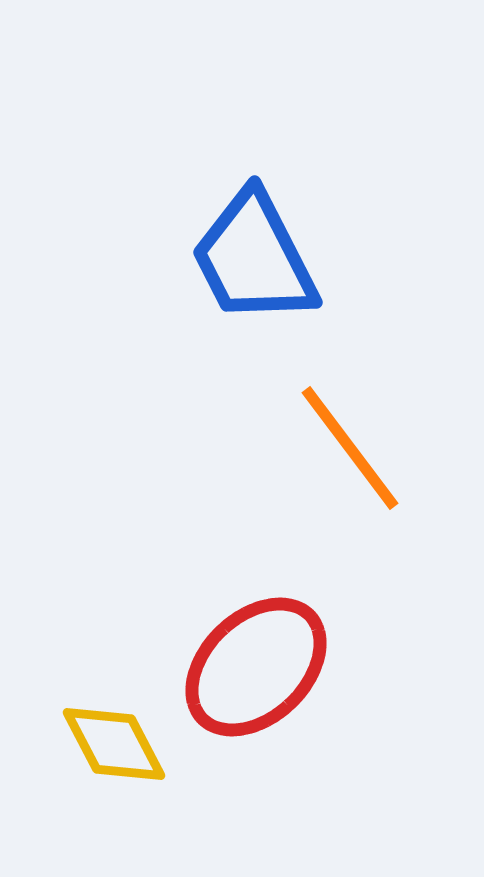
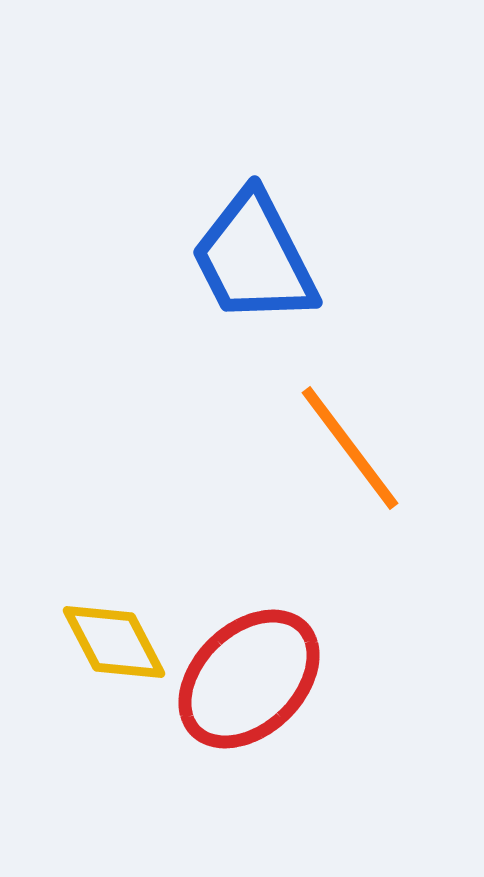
red ellipse: moved 7 px left, 12 px down
yellow diamond: moved 102 px up
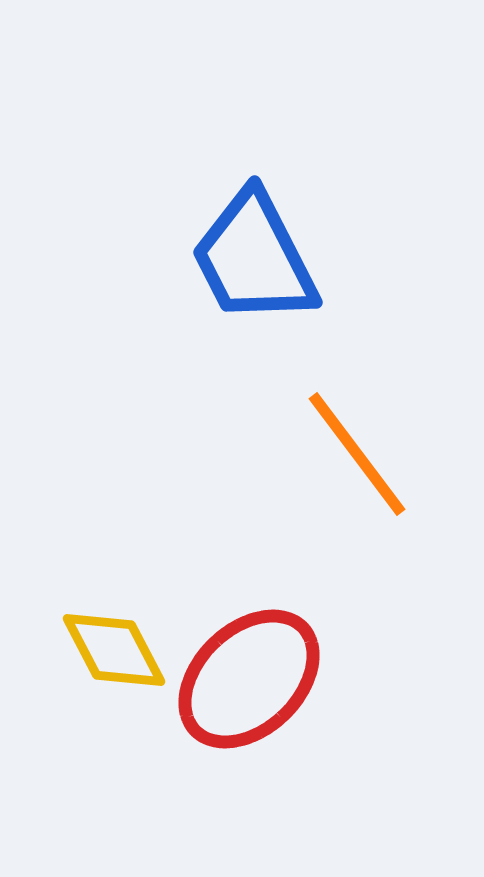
orange line: moved 7 px right, 6 px down
yellow diamond: moved 8 px down
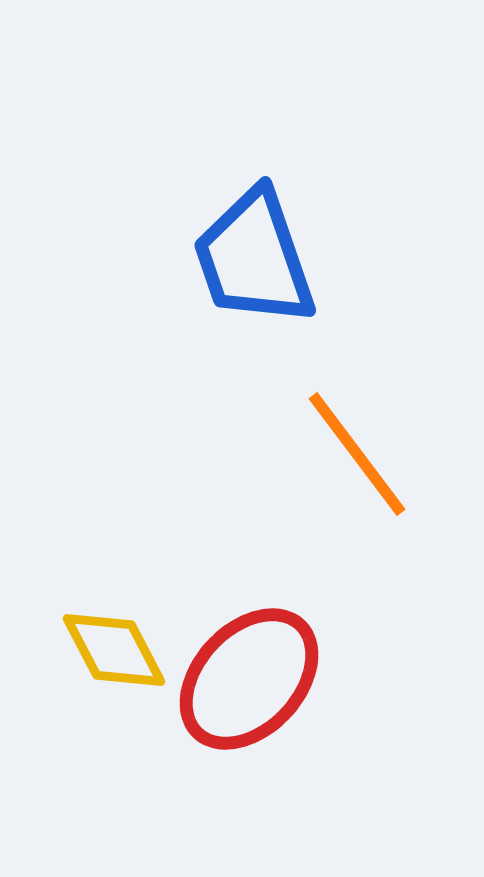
blue trapezoid: rotated 8 degrees clockwise
red ellipse: rotated 3 degrees counterclockwise
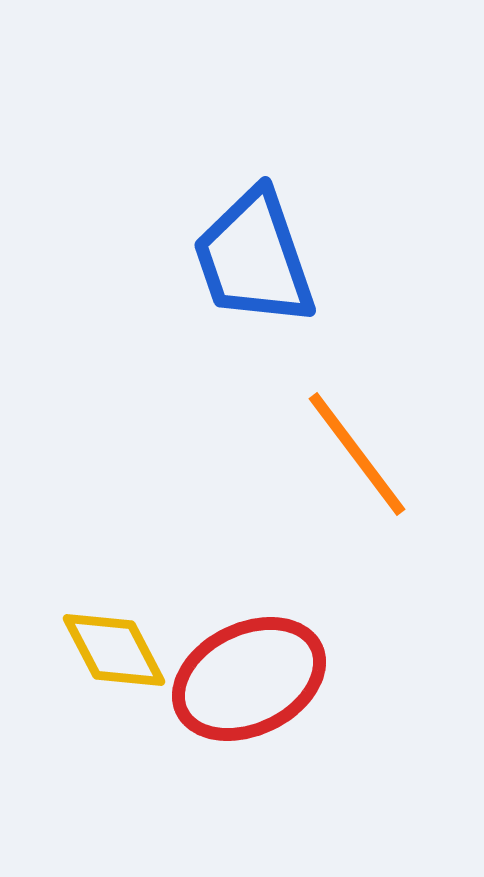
red ellipse: rotated 21 degrees clockwise
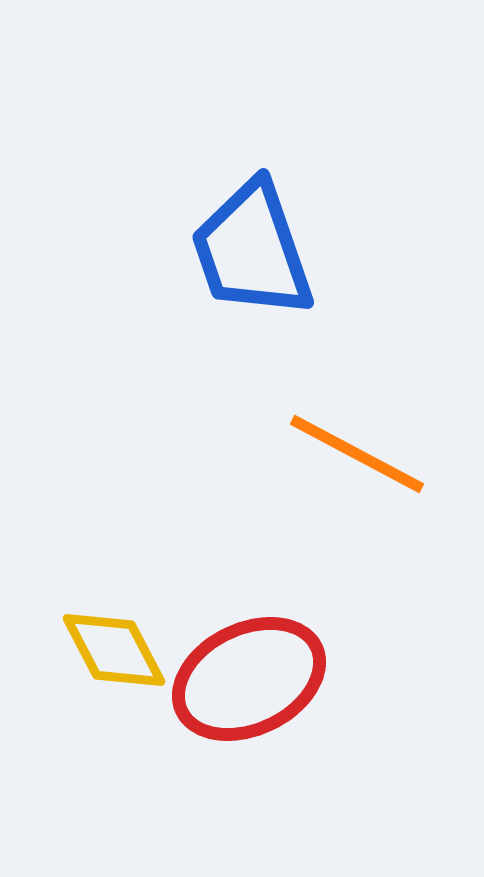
blue trapezoid: moved 2 px left, 8 px up
orange line: rotated 25 degrees counterclockwise
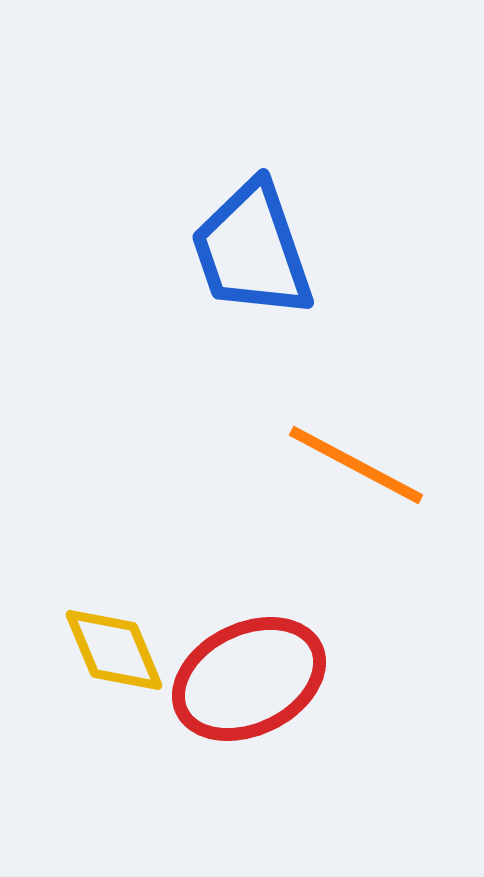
orange line: moved 1 px left, 11 px down
yellow diamond: rotated 5 degrees clockwise
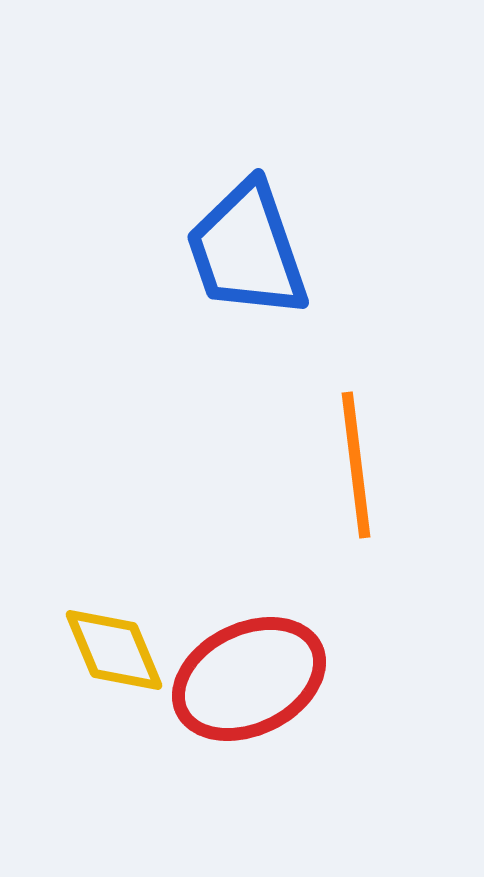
blue trapezoid: moved 5 px left
orange line: rotated 55 degrees clockwise
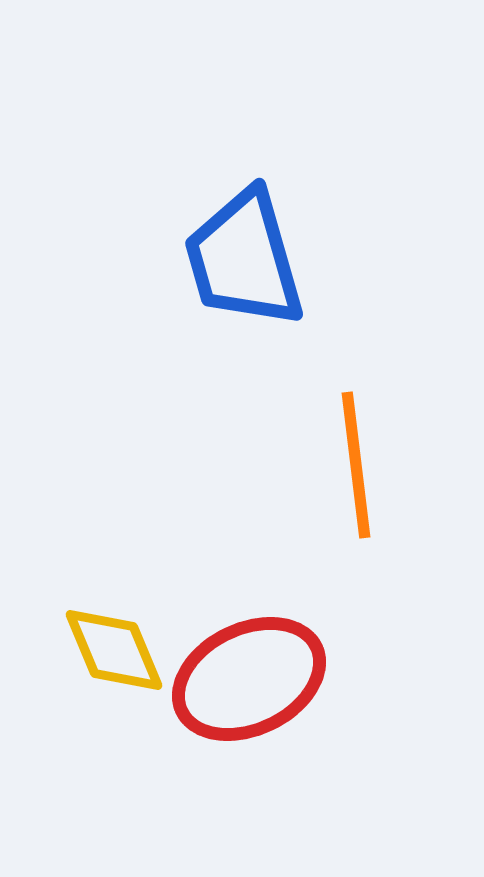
blue trapezoid: moved 3 px left, 9 px down; rotated 3 degrees clockwise
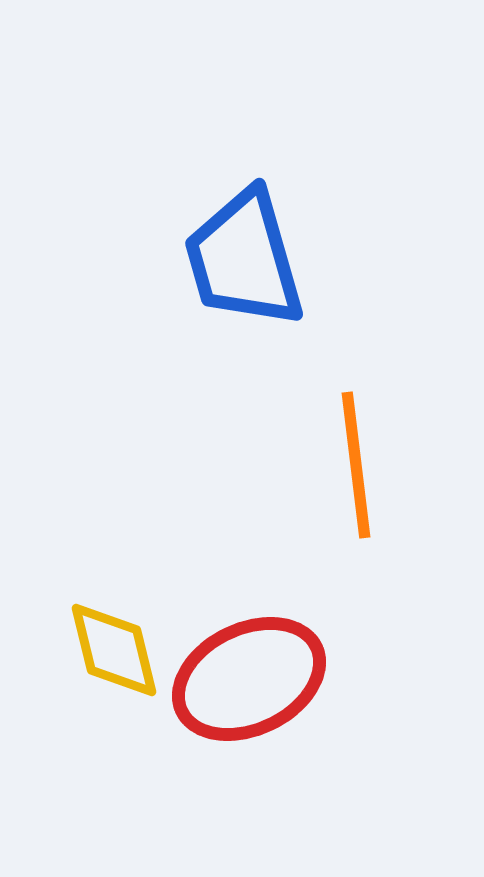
yellow diamond: rotated 9 degrees clockwise
